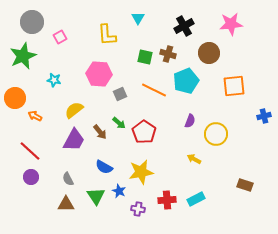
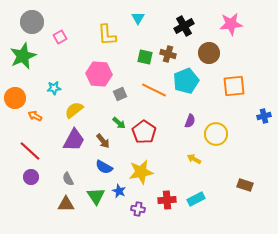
cyan star: moved 8 px down; rotated 16 degrees counterclockwise
brown arrow: moved 3 px right, 9 px down
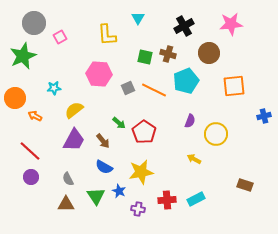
gray circle: moved 2 px right, 1 px down
gray square: moved 8 px right, 6 px up
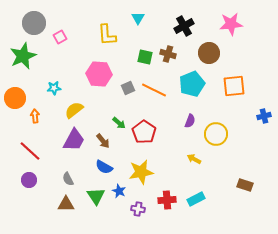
cyan pentagon: moved 6 px right, 3 px down
orange arrow: rotated 56 degrees clockwise
purple circle: moved 2 px left, 3 px down
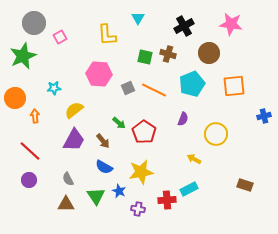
pink star: rotated 15 degrees clockwise
purple semicircle: moved 7 px left, 2 px up
cyan rectangle: moved 7 px left, 10 px up
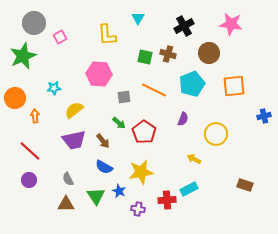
gray square: moved 4 px left, 9 px down; rotated 16 degrees clockwise
purple trapezoid: rotated 50 degrees clockwise
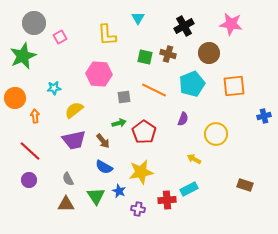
green arrow: rotated 56 degrees counterclockwise
